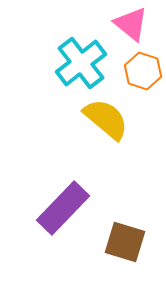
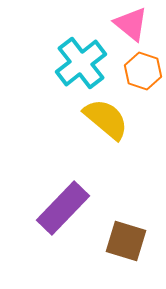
brown square: moved 1 px right, 1 px up
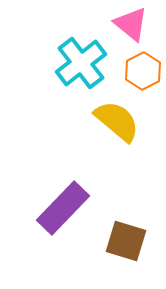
orange hexagon: rotated 15 degrees clockwise
yellow semicircle: moved 11 px right, 2 px down
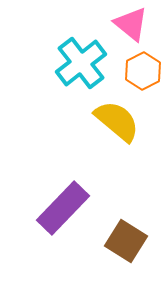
brown square: rotated 15 degrees clockwise
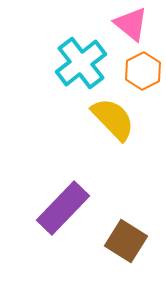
yellow semicircle: moved 4 px left, 2 px up; rotated 6 degrees clockwise
